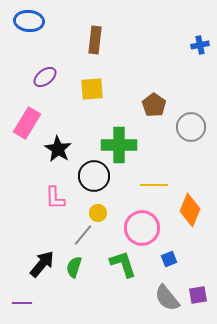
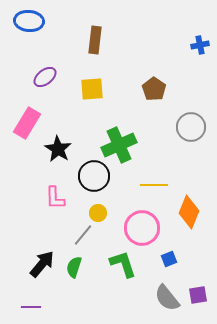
brown pentagon: moved 16 px up
green cross: rotated 24 degrees counterclockwise
orange diamond: moved 1 px left, 2 px down
purple line: moved 9 px right, 4 px down
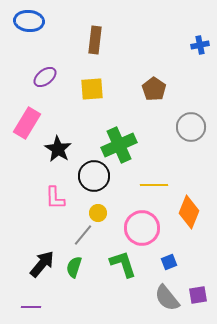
blue square: moved 3 px down
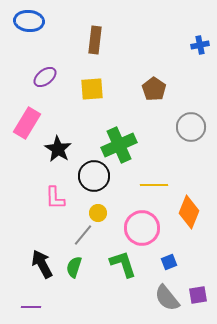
black arrow: rotated 68 degrees counterclockwise
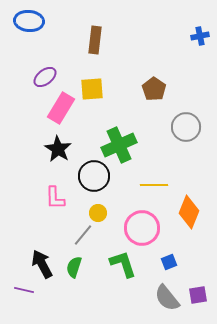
blue cross: moved 9 px up
pink rectangle: moved 34 px right, 15 px up
gray circle: moved 5 px left
purple line: moved 7 px left, 17 px up; rotated 12 degrees clockwise
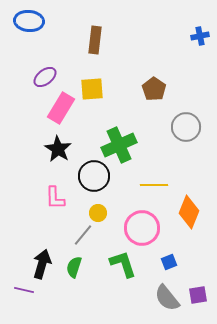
black arrow: rotated 44 degrees clockwise
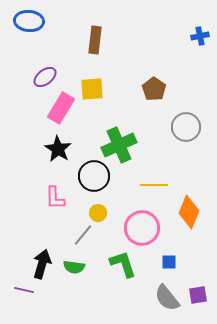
blue square: rotated 21 degrees clockwise
green semicircle: rotated 100 degrees counterclockwise
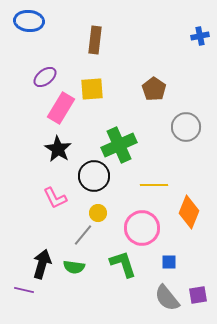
pink L-shape: rotated 25 degrees counterclockwise
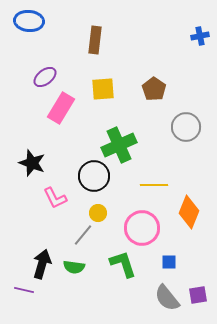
yellow square: moved 11 px right
black star: moved 26 px left, 14 px down; rotated 12 degrees counterclockwise
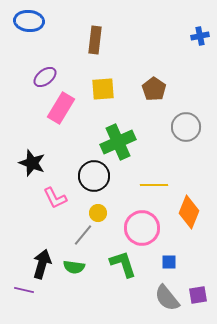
green cross: moved 1 px left, 3 px up
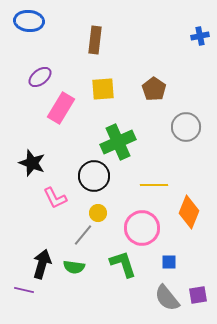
purple ellipse: moved 5 px left
